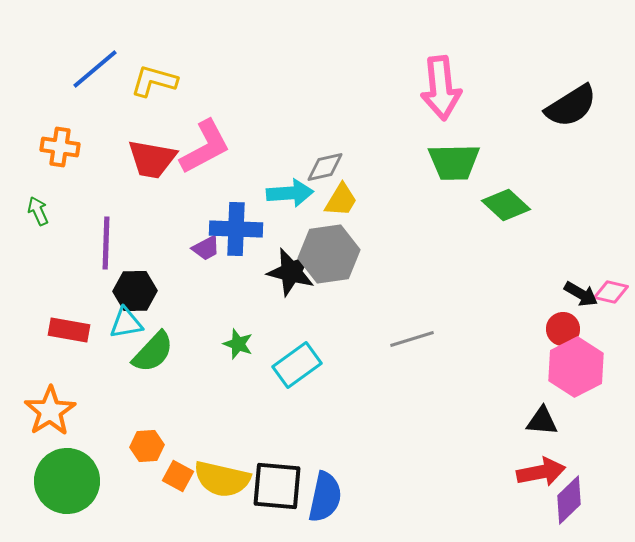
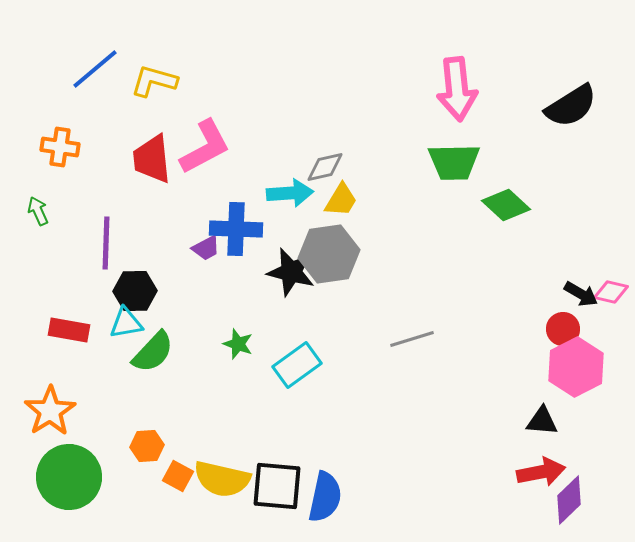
pink arrow: moved 16 px right, 1 px down
red trapezoid: rotated 74 degrees clockwise
green circle: moved 2 px right, 4 px up
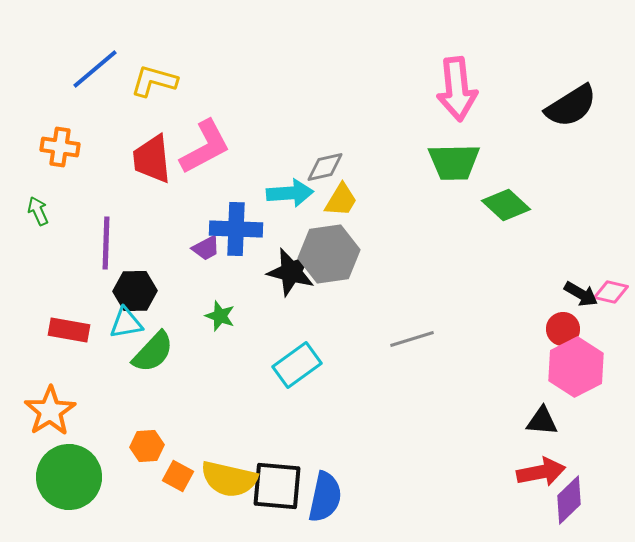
green star: moved 18 px left, 28 px up
yellow semicircle: moved 7 px right
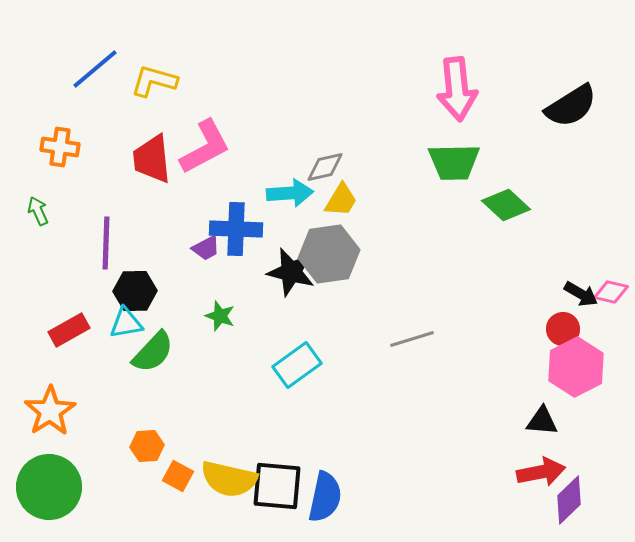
red rectangle: rotated 39 degrees counterclockwise
green circle: moved 20 px left, 10 px down
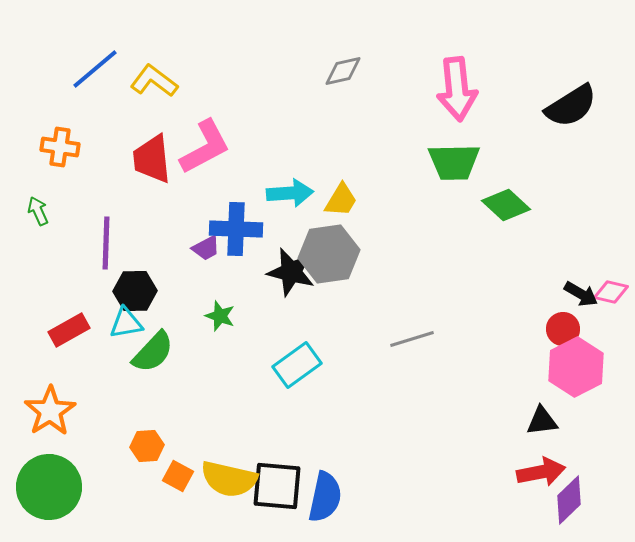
yellow L-shape: rotated 21 degrees clockwise
gray diamond: moved 18 px right, 96 px up
black triangle: rotated 12 degrees counterclockwise
